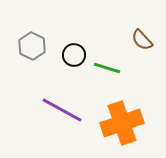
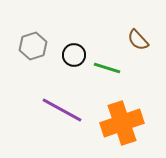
brown semicircle: moved 4 px left
gray hexagon: moved 1 px right; rotated 16 degrees clockwise
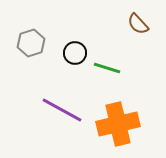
brown semicircle: moved 16 px up
gray hexagon: moved 2 px left, 3 px up
black circle: moved 1 px right, 2 px up
orange cross: moved 4 px left, 1 px down; rotated 6 degrees clockwise
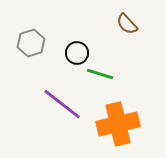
brown semicircle: moved 11 px left
black circle: moved 2 px right
green line: moved 7 px left, 6 px down
purple line: moved 6 px up; rotated 9 degrees clockwise
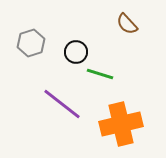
black circle: moved 1 px left, 1 px up
orange cross: moved 3 px right
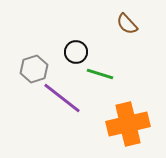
gray hexagon: moved 3 px right, 26 px down
purple line: moved 6 px up
orange cross: moved 7 px right
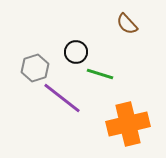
gray hexagon: moved 1 px right, 1 px up
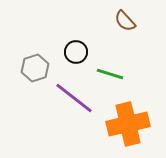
brown semicircle: moved 2 px left, 3 px up
green line: moved 10 px right
purple line: moved 12 px right
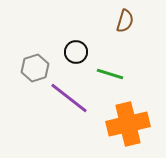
brown semicircle: rotated 120 degrees counterclockwise
purple line: moved 5 px left
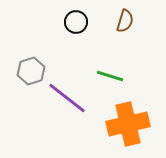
black circle: moved 30 px up
gray hexagon: moved 4 px left, 3 px down
green line: moved 2 px down
purple line: moved 2 px left
